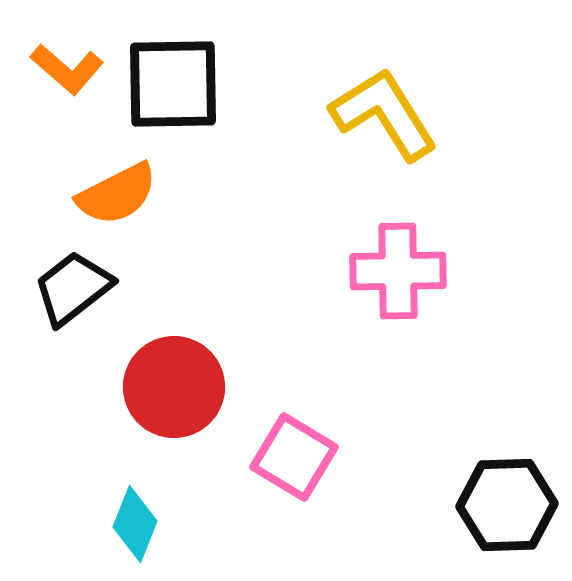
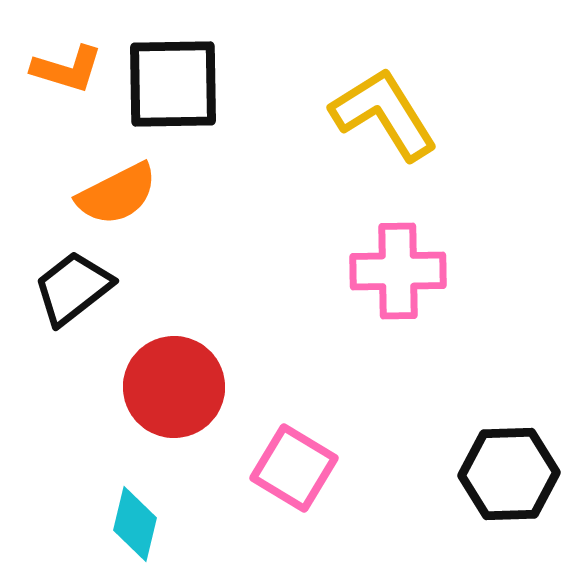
orange L-shape: rotated 24 degrees counterclockwise
pink square: moved 11 px down
black hexagon: moved 2 px right, 31 px up
cyan diamond: rotated 8 degrees counterclockwise
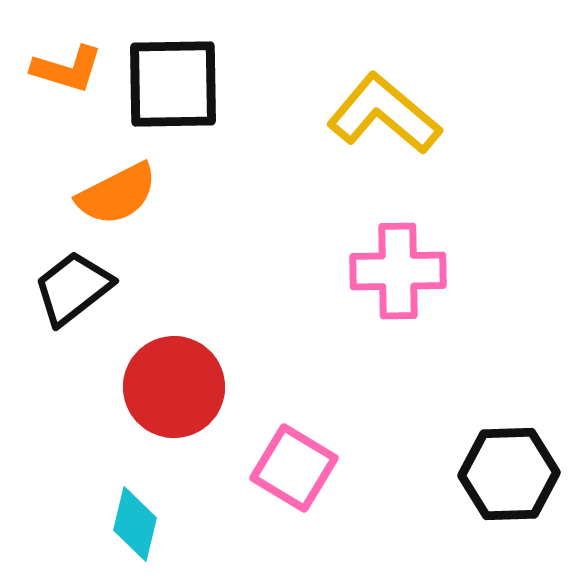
yellow L-shape: rotated 18 degrees counterclockwise
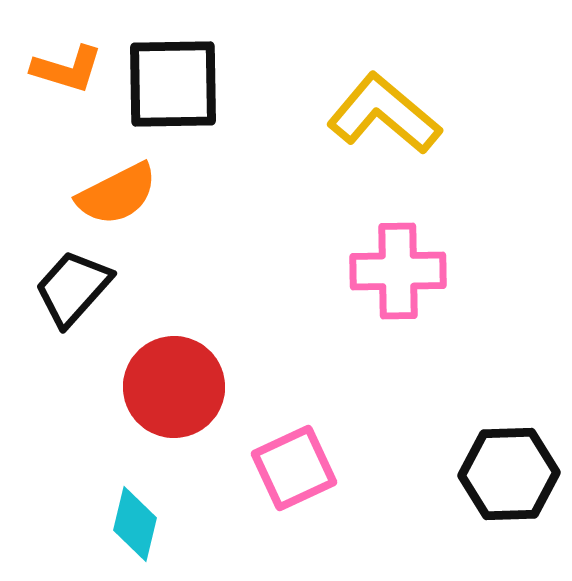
black trapezoid: rotated 10 degrees counterclockwise
pink square: rotated 34 degrees clockwise
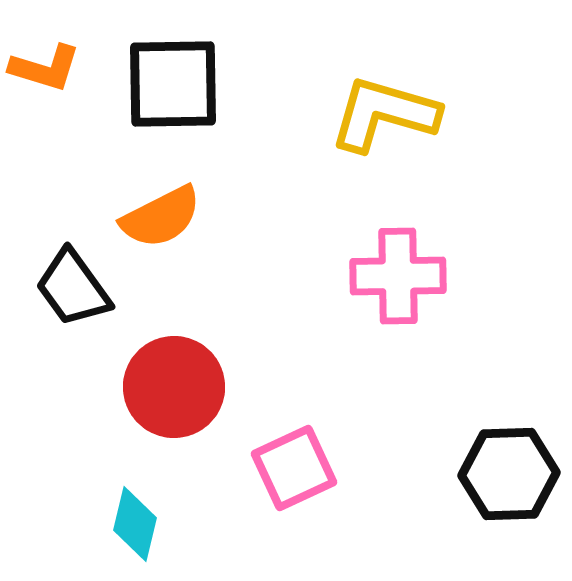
orange L-shape: moved 22 px left, 1 px up
yellow L-shape: rotated 24 degrees counterclockwise
orange semicircle: moved 44 px right, 23 px down
pink cross: moved 5 px down
black trapezoid: rotated 78 degrees counterclockwise
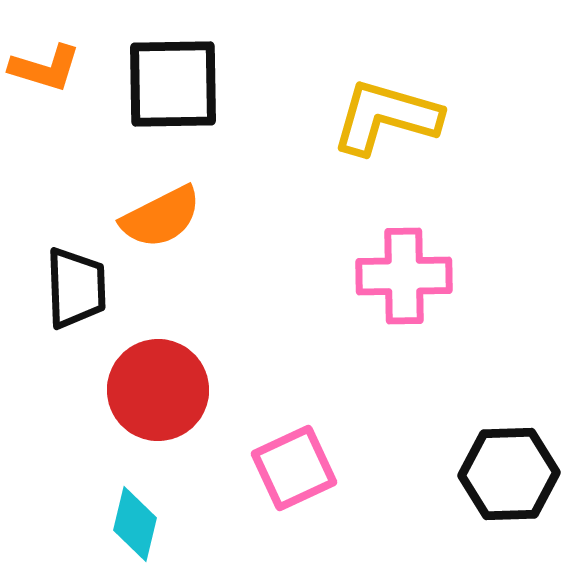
yellow L-shape: moved 2 px right, 3 px down
pink cross: moved 6 px right
black trapezoid: moved 3 px right; rotated 146 degrees counterclockwise
red circle: moved 16 px left, 3 px down
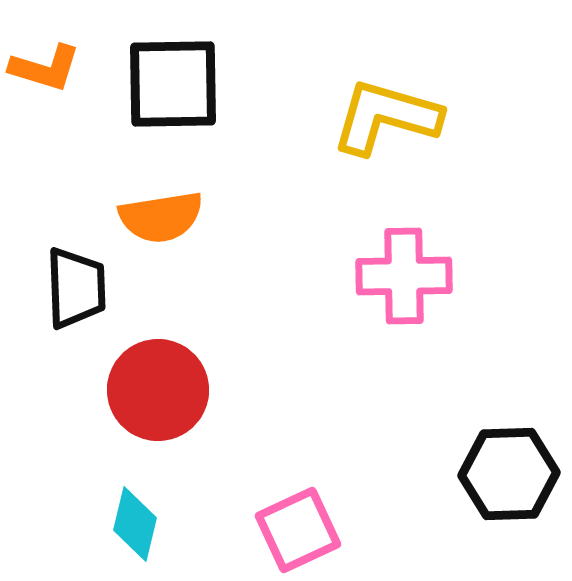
orange semicircle: rotated 18 degrees clockwise
pink square: moved 4 px right, 62 px down
